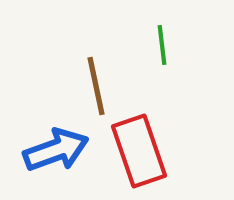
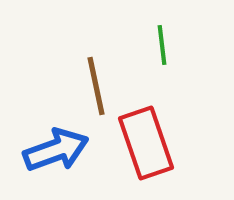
red rectangle: moved 7 px right, 8 px up
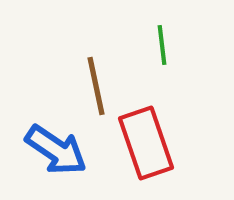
blue arrow: rotated 54 degrees clockwise
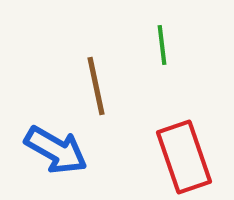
red rectangle: moved 38 px right, 14 px down
blue arrow: rotated 4 degrees counterclockwise
